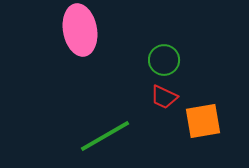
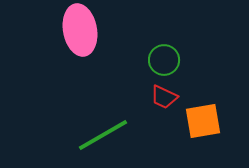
green line: moved 2 px left, 1 px up
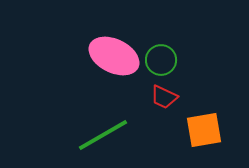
pink ellipse: moved 34 px right, 26 px down; rotated 54 degrees counterclockwise
green circle: moved 3 px left
orange square: moved 1 px right, 9 px down
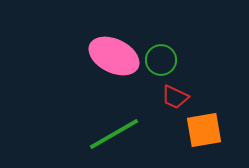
red trapezoid: moved 11 px right
green line: moved 11 px right, 1 px up
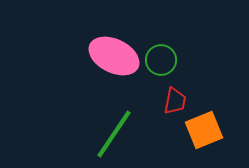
red trapezoid: moved 4 px down; rotated 104 degrees counterclockwise
orange square: rotated 12 degrees counterclockwise
green line: rotated 26 degrees counterclockwise
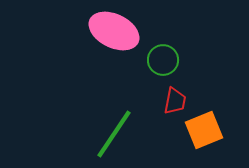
pink ellipse: moved 25 px up
green circle: moved 2 px right
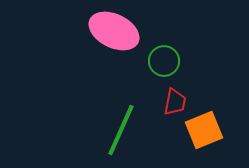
green circle: moved 1 px right, 1 px down
red trapezoid: moved 1 px down
green line: moved 7 px right, 4 px up; rotated 10 degrees counterclockwise
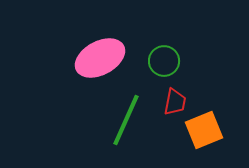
pink ellipse: moved 14 px left, 27 px down; rotated 54 degrees counterclockwise
green line: moved 5 px right, 10 px up
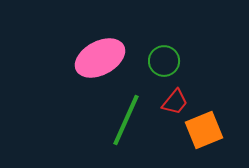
red trapezoid: rotated 28 degrees clockwise
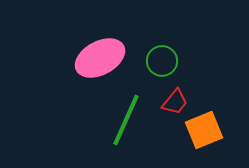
green circle: moved 2 px left
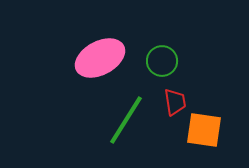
red trapezoid: rotated 48 degrees counterclockwise
green line: rotated 8 degrees clockwise
orange square: rotated 30 degrees clockwise
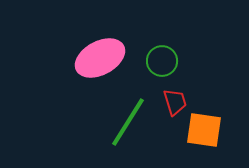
red trapezoid: rotated 8 degrees counterclockwise
green line: moved 2 px right, 2 px down
